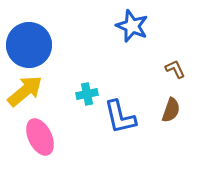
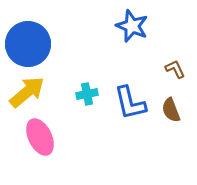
blue circle: moved 1 px left, 1 px up
yellow arrow: moved 2 px right, 1 px down
brown semicircle: rotated 140 degrees clockwise
blue L-shape: moved 10 px right, 14 px up
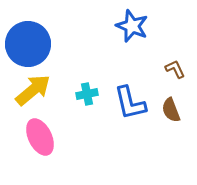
yellow arrow: moved 6 px right, 2 px up
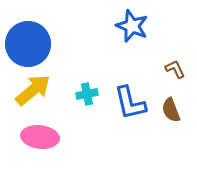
pink ellipse: rotated 57 degrees counterclockwise
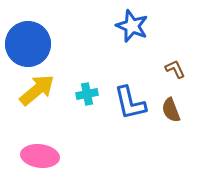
yellow arrow: moved 4 px right
pink ellipse: moved 19 px down
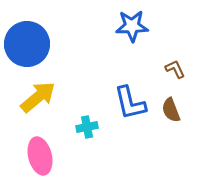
blue star: rotated 24 degrees counterclockwise
blue circle: moved 1 px left
yellow arrow: moved 1 px right, 7 px down
cyan cross: moved 33 px down
pink ellipse: rotated 69 degrees clockwise
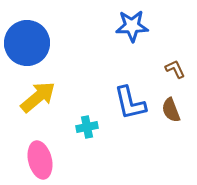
blue circle: moved 1 px up
pink ellipse: moved 4 px down
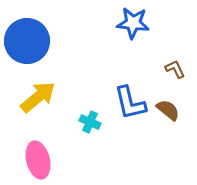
blue star: moved 1 px right, 3 px up; rotated 8 degrees clockwise
blue circle: moved 2 px up
brown semicircle: moved 3 px left; rotated 150 degrees clockwise
cyan cross: moved 3 px right, 5 px up; rotated 35 degrees clockwise
pink ellipse: moved 2 px left
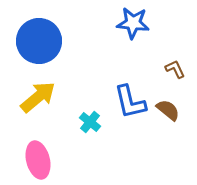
blue circle: moved 12 px right
blue L-shape: moved 1 px up
cyan cross: rotated 15 degrees clockwise
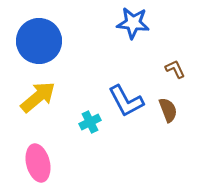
blue L-shape: moved 4 px left, 1 px up; rotated 15 degrees counterclockwise
brown semicircle: rotated 30 degrees clockwise
cyan cross: rotated 25 degrees clockwise
pink ellipse: moved 3 px down
